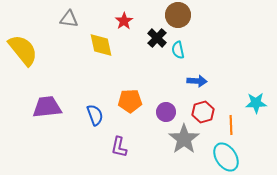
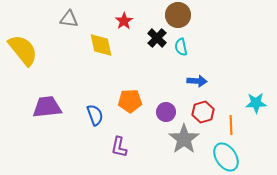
cyan semicircle: moved 3 px right, 3 px up
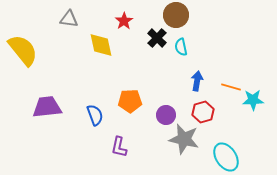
brown circle: moved 2 px left
blue arrow: rotated 84 degrees counterclockwise
cyan star: moved 3 px left, 3 px up
purple circle: moved 3 px down
orange line: moved 38 px up; rotated 72 degrees counterclockwise
gray star: rotated 24 degrees counterclockwise
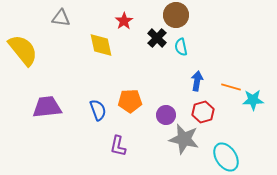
gray triangle: moved 8 px left, 1 px up
blue semicircle: moved 3 px right, 5 px up
purple L-shape: moved 1 px left, 1 px up
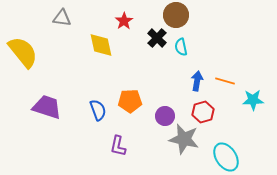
gray triangle: moved 1 px right
yellow semicircle: moved 2 px down
orange line: moved 6 px left, 6 px up
purple trapezoid: rotated 24 degrees clockwise
purple circle: moved 1 px left, 1 px down
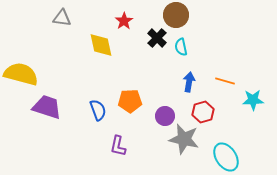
yellow semicircle: moved 2 px left, 22 px down; rotated 36 degrees counterclockwise
blue arrow: moved 8 px left, 1 px down
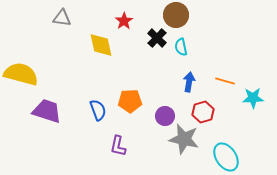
cyan star: moved 2 px up
purple trapezoid: moved 4 px down
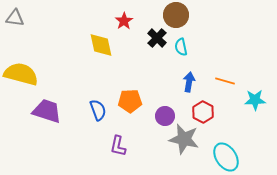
gray triangle: moved 47 px left
cyan star: moved 2 px right, 2 px down
red hexagon: rotated 15 degrees counterclockwise
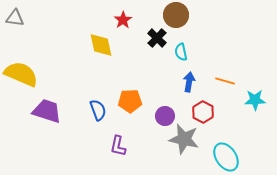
red star: moved 1 px left, 1 px up
cyan semicircle: moved 5 px down
yellow semicircle: rotated 8 degrees clockwise
